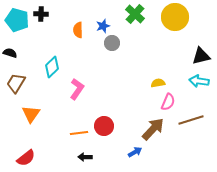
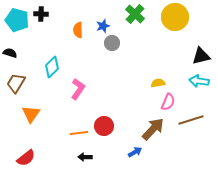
pink L-shape: moved 1 px right
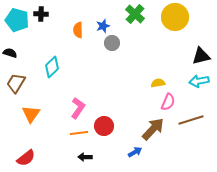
cyan arrow: rotated 18 degrees counterclockwise
pink L-shape: moved 19 px down
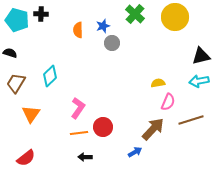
cyan diamond: moved 2 px left, 9 px down
red circle: moved 1 px left, 1 px down
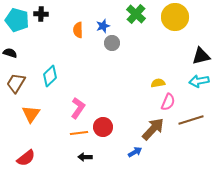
green cross: moved 1 px right
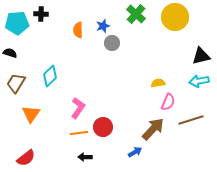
cyan pentagon: moved 3 px down; rotated 20 degrees counterclockwise
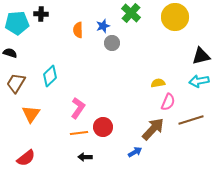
green cross: moved 5 px left, 1 px up
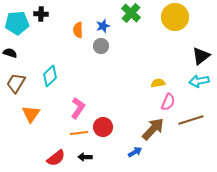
gray circle: moved 11 px left, 3 px down
black triangle: rotated 24 degrees counterclockwise
red semicircle: moved 30 px right
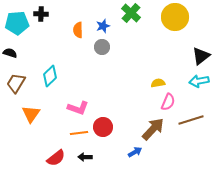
gray circle: moved 1 px right, 1 px down
pink L-shape: rotated 75 degrees clockwise
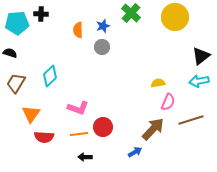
orange line: moved 1 px down
red semicircle: moved 12 px left, 21 px up; rotated 42 degrees clockwise
